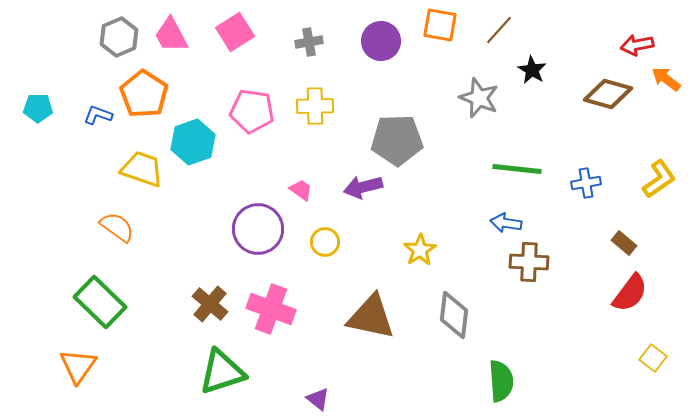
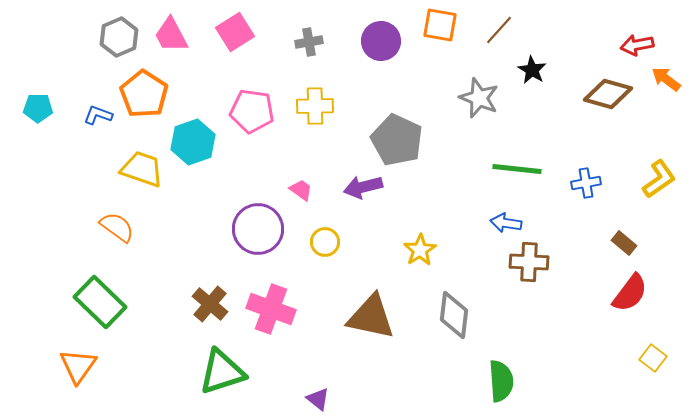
gray pentagon at (397, 140): rotated 27 degrees clockwise
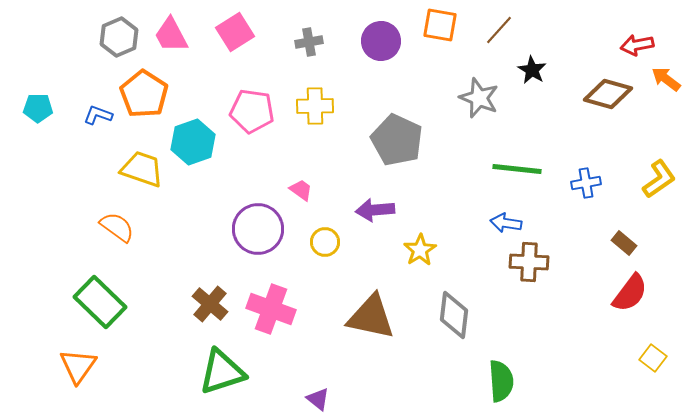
purple arrow at (363, 187): moved 12 px right, 23 px down; rotated 9 degrees clockwise
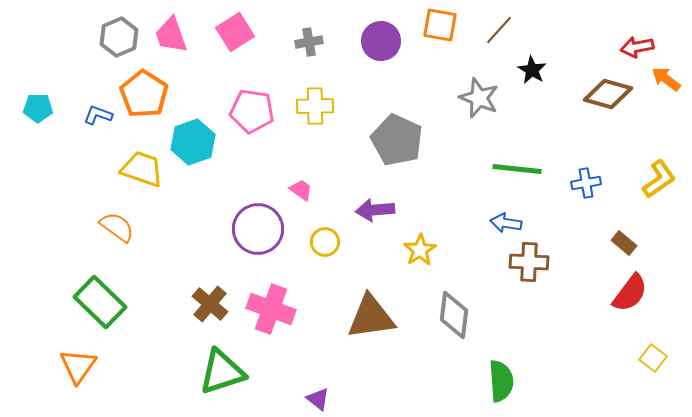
pink trapezoid at (171, 35): rotated 9 degrees clockwise
red arrow at (637, 45): moved 2 px down
brown triangle at (371, 317): rotated 20 degrees counterclockwise
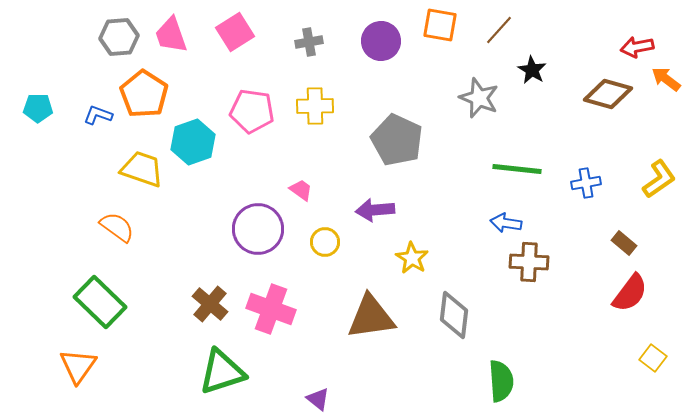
gray hexagon at (119, 37): rotated 18 degrees clockwise
yellow star at (420, 250): moved 8 px left, 8 px down; rotated 8 degrees counterclockwise
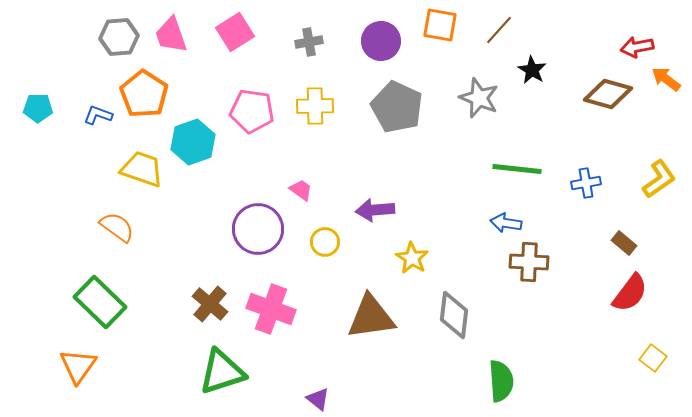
gray pentagon at (397, 140): moved 33 px up
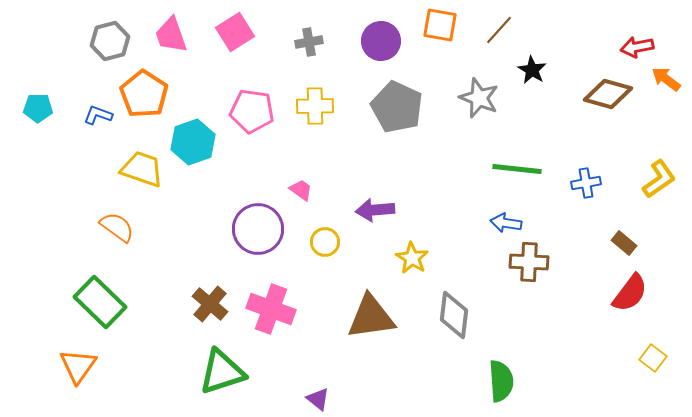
gray hexagon at (119, 37): moved 9 px left, 4 px down; rotated 9 degrees counterclockwise
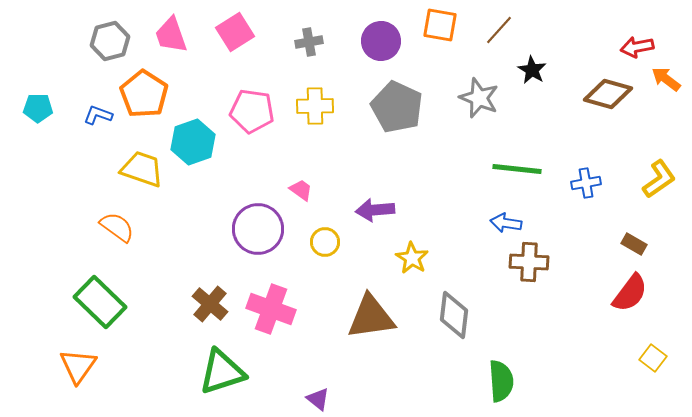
brown rectangle at (624, 243): moved 10 px right, 1 px down; rotated 10 degrees counterclockwise
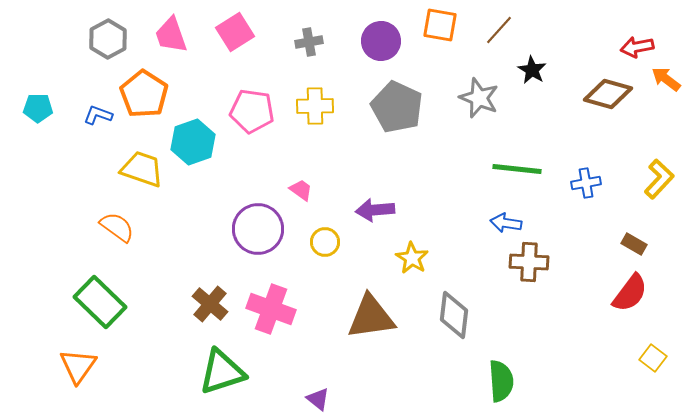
gray hexagon at (110, 41): moved 2 px left, 2 px up; rotated 15 degrees counterclockwise
yellow L-shape at (659, 179): rotated 12 degrees counterclockwise
